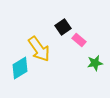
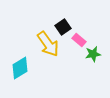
yellow arrow: moved 9 px right, 5 px up
green star: moved 2 px left, 9 px up
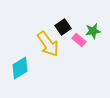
green star: moved 23 px up
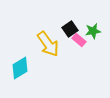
black square: moved 7 px right, 2 px down
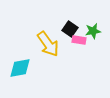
black square: rotated 21 degrees counterclockwise
pink rectangle: rotated 32 degrees counterclockwise
cyan diamond: rotated 20 degrees clockwise
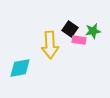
yellow arrow: moved 2 px right, 1 px down; rotated 32 degrees clockwise
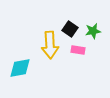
pink rectangle: moved 1 px left, 10 px down
